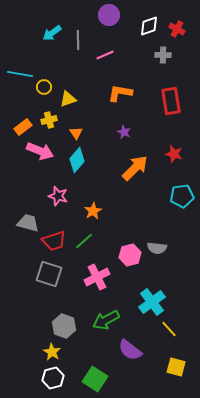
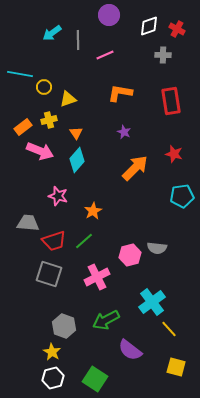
gray trapezoid: rotated 10 degrees counterclockwise
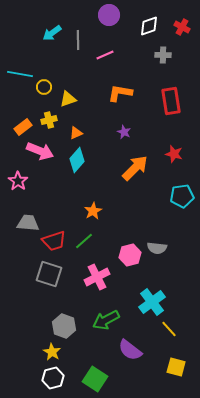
red cross: moved 5 px right, 2 px up
orange triangle: rotated 40 degrees clockwise
pink star: moved 40 px left, 15 px up; rotated 18 degrees clockwise
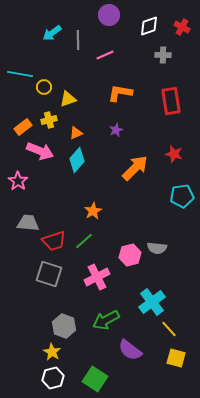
purple star: moved 8 px left, 2 px up; rotated 24 degrees clockwise
yellow square: moved 9 px up
